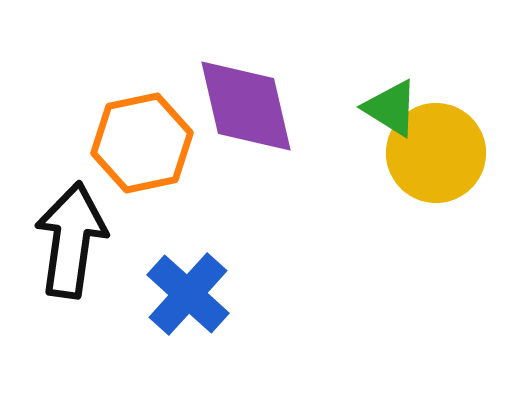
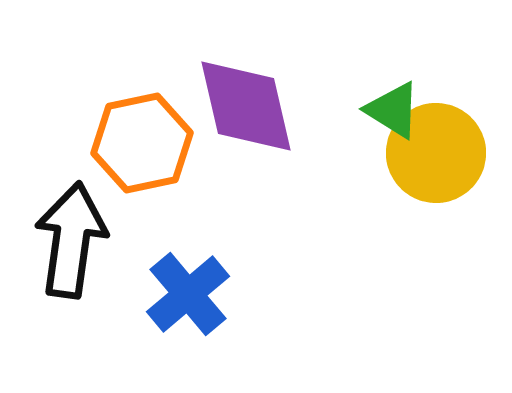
green triangle: moved 2 px right, 2 px down
blue cross: rotated 8 degrees clockwise
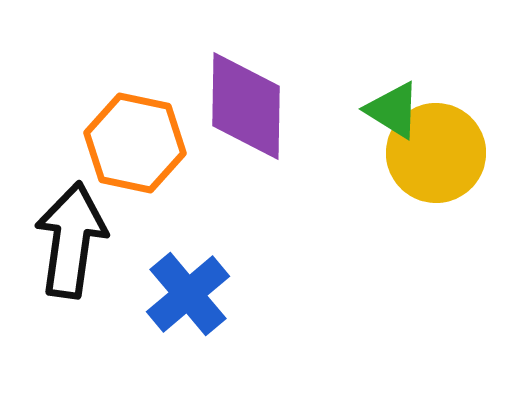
purple diamond: rotated 14 degrees clockwise
orange hexagon: moved 7 px left; rotated 24 degrees clockwise
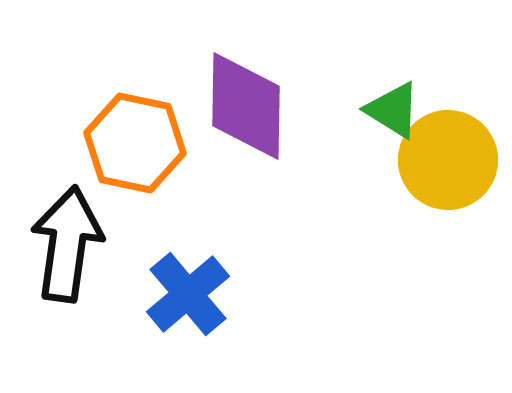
yellow circle: moved 12 px right, 7 px down
black arrow: moved 4 px left, 4 px down
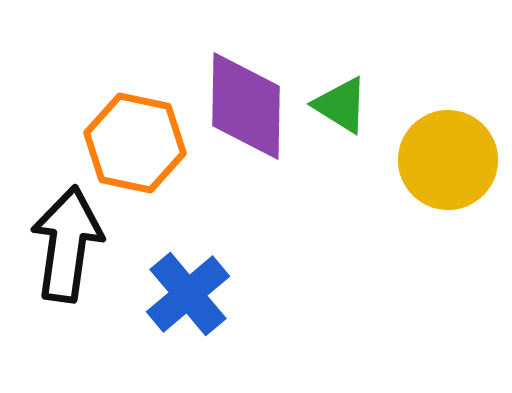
green triangle: moved 52 px left, 5 px up
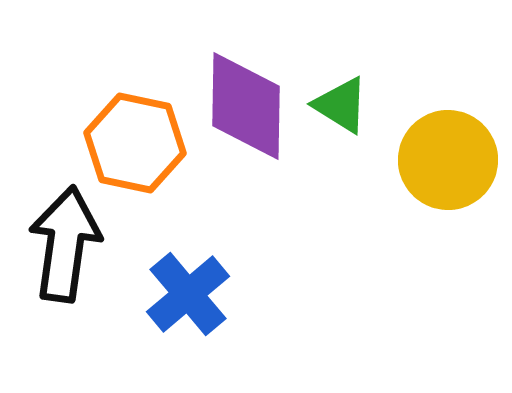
black arrow: moved 2 px left
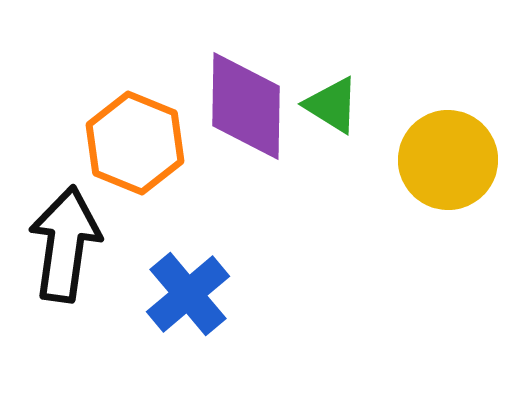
green triangle: moved 9 px left
orange hexagon: rotated 10 degrees clockwise
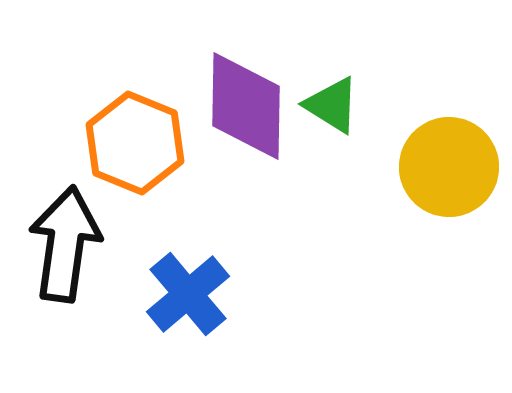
yellow circle: moved 1 px right, 7 px down
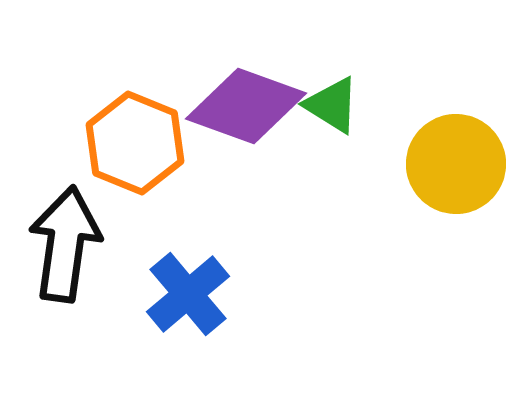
purple diamond: rotated 71 degrees counterclockwise
yellow circle: moved 7 px right, 3 px up
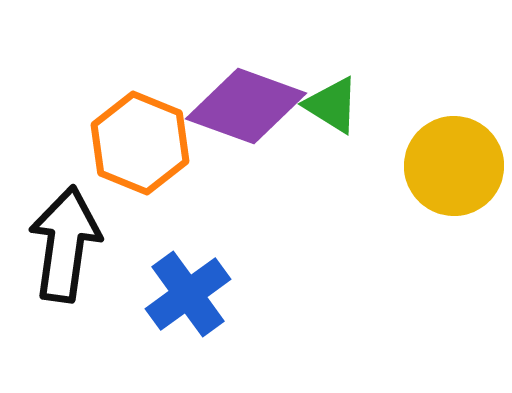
orange hexagon: moved 5 px right
yellow circle: moved 2 px left, 2 px down
blue cross: rotated 4 degrees clockwise
